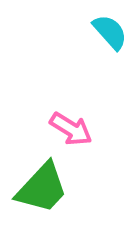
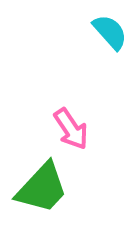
pink arrow: rotated 24 degrees clockwise
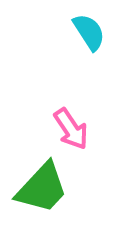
cyan semicircle: moved 21 px left; rotated 9 degrees clockwise
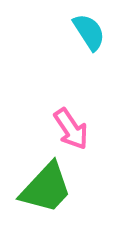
green trapezoid: moved 4 px right
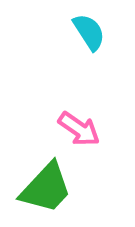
pink arrow: moved 8 px right; rotated 21 degrees counterclockwise
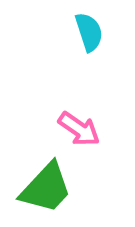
cyan semicircle: rotated 15 degrees clockwise
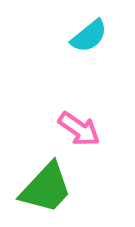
cyan semicircle: moved 4 px down; rotated 69 degrees clockwise
